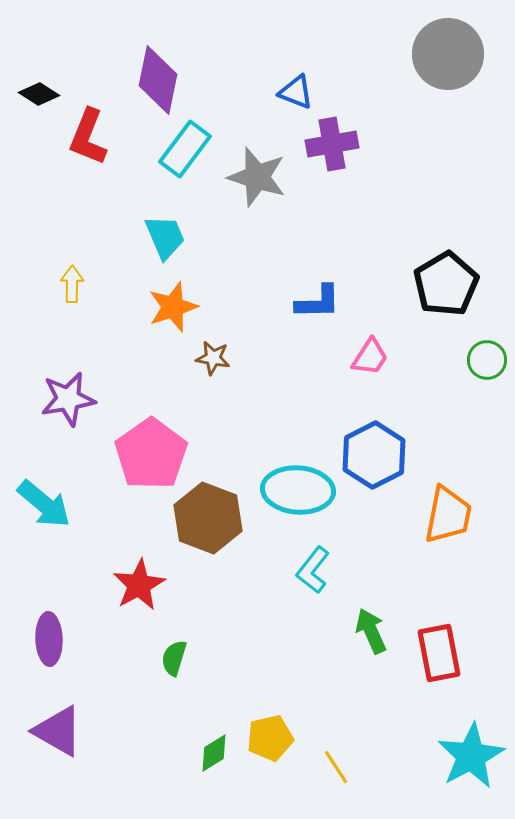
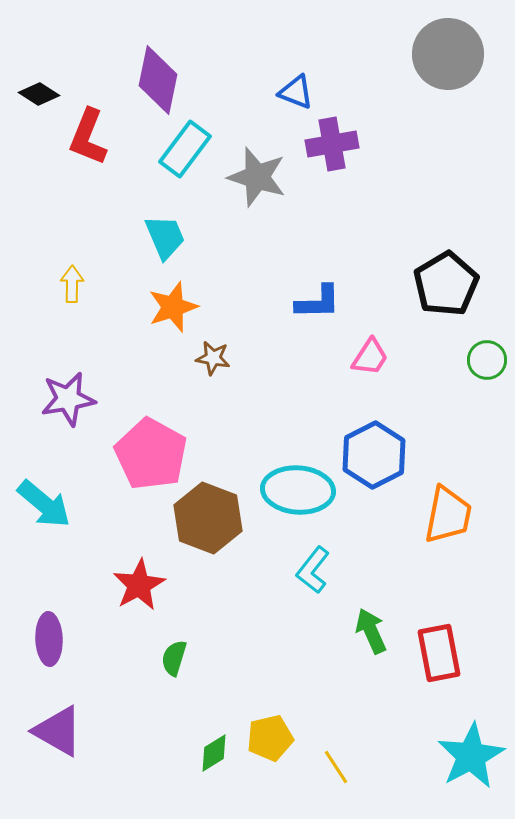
pink pentagon: rotated 8 degrees counterclockwise
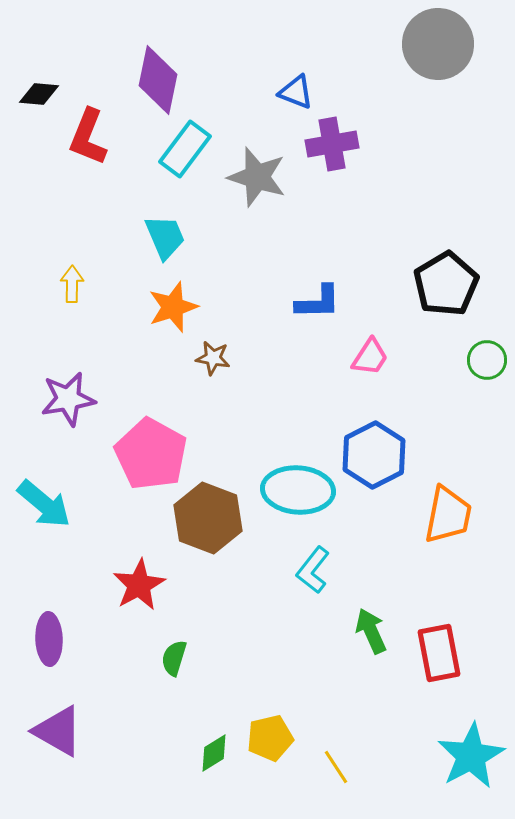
gray circle: moved 10 px left, 10 px up
black diamond: rotated 27 degrees counterclockwise
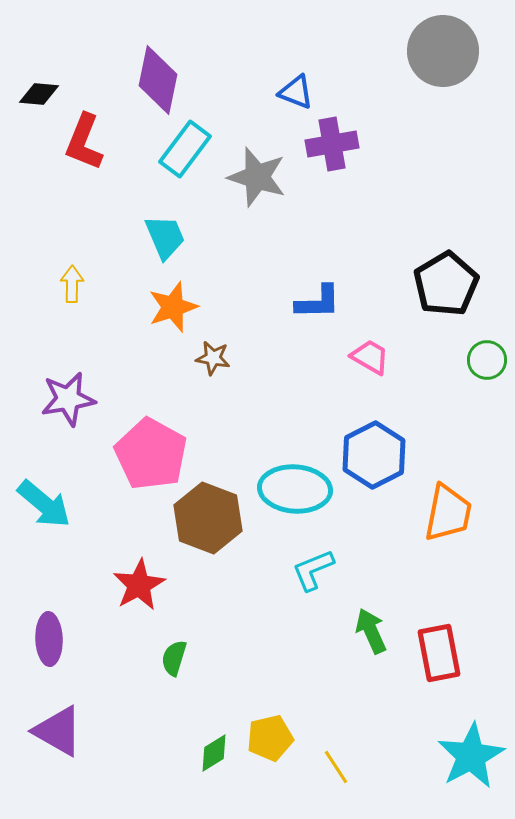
gray circle: moved 5 px right, 7 px down
red L-shape: moved 4 px left, 5 px down
pink trapezoid: rotated 93 degrees counterclockwise
cyan ellipse: moved 3 px left, 1 px up
orange trapezoid: moved 2 px up
cyan L-shape: rotated 30 degrees clockwise
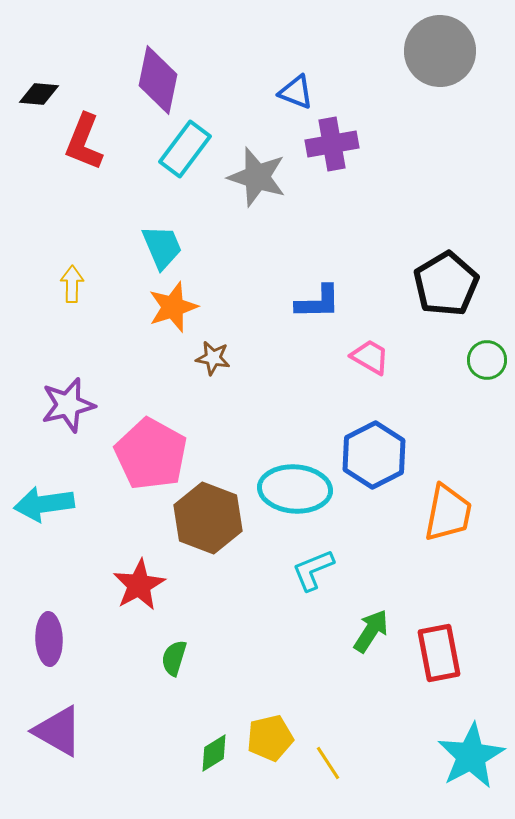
gray circle: moved 3 px left
cyan trapezoid: moved 3 px left, 10 px down
purple star: moved 6 px down; rotated 4 degrees counterclockwise
cyan arrow: rotated 132 degrees clockwise
green arrow: rotated 57 degrees clockwise
yellow line: moved 8 px left, 4 px up
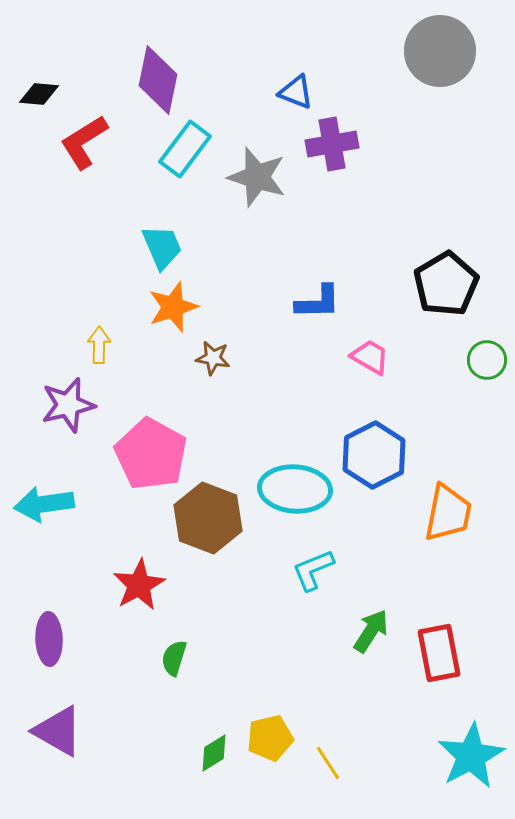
red L-shape: rotated 36 degrees clockwise
yellow arrow: moved 27 px right, 61 px down
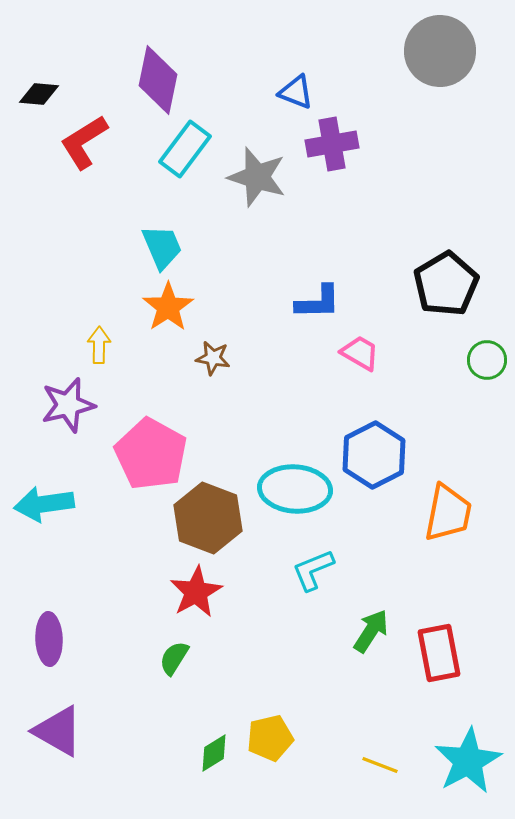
orange star: moved 5 px left; rotated 15 degrees counterclockwise
pink trapezoid: moved 10 px left, 4 px up
red star: moved 57 px right, 7 px down
green semicircle: rotated 15 degrees clockwise
cyan star: moved 3 px left, 5 px down
yellow line: moved 52 px right, 2 px down; rotated 36 degrees counterclockwise
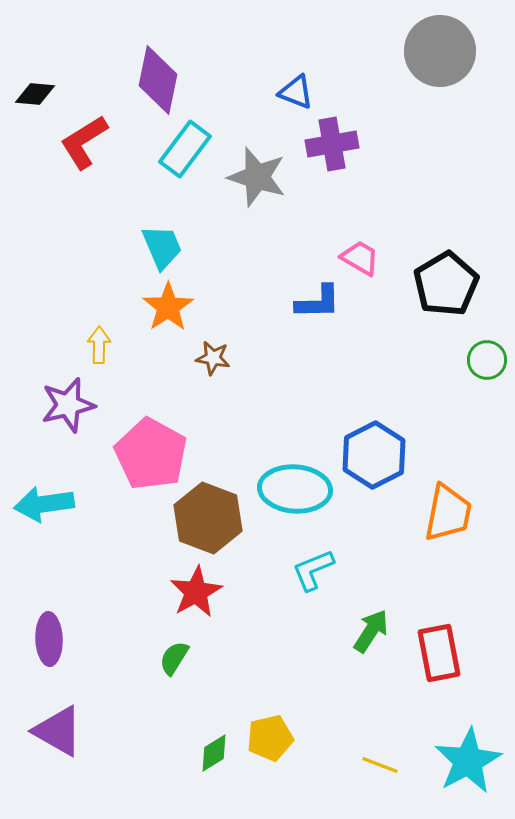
black diamond: moved 4 px left
pink trapezoid: moved 95 px up
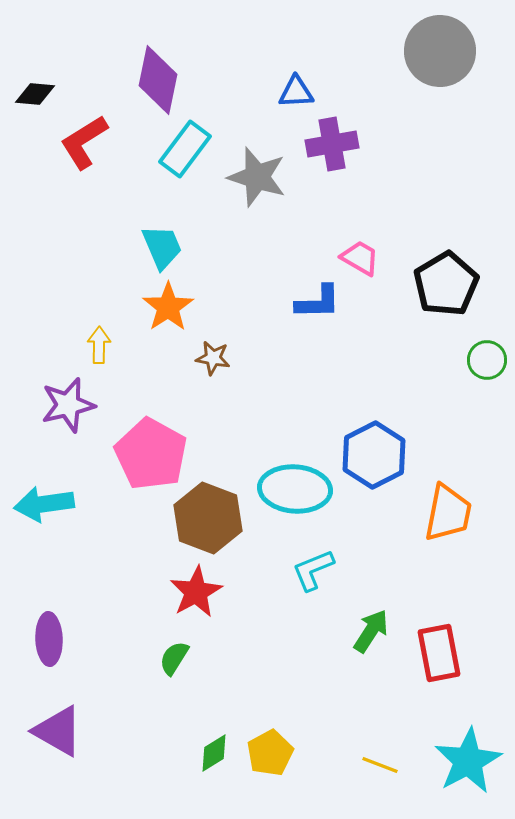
blue triangle: rotated 24 degrees counterclockwise
yellow pentagon: moved 15 px down; rotated 15 degrees counterclockwise
